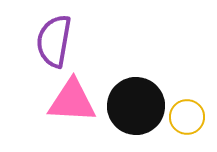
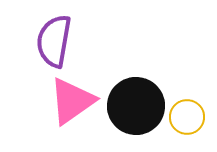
pink triangle: rotated 38 degrees counterclockwise
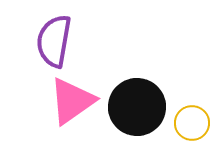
black circle: moved 1 px right, 1 px down
yellow circle: moved 5 px right, 6 px down
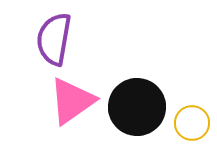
purple semicircle: moved 2 px up
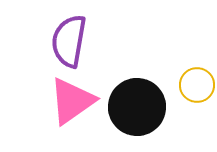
purple semicircle: moved 15 px right, 2 px down
yellow circle: moved 5 px right, 38 px up
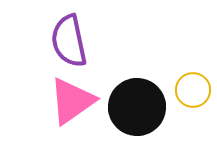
purple semicircle: rotated 22 degrees counterclockwise
yellow circle: moved 4 px left, 5 px down
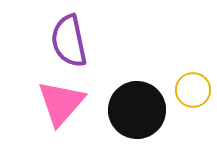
pink triangle: moved 11 px left, 2 px down; rotated 14 degrees counterclockwise
black circle: moved 3 px down
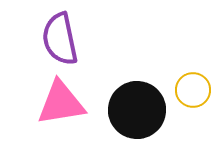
purple semicircle: moved 9 px left, 2 px up
pink triangle: rotated 40 degrees clockwise
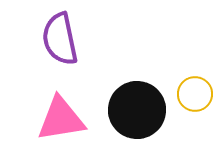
yellow circle: moved 2 px right, 4 px down
pink triangle: moved 16 px down
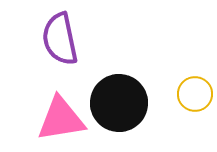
black circle: moved 18 px left, 7 px up
